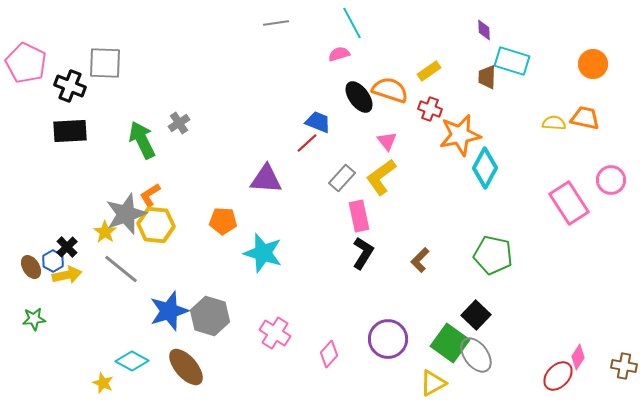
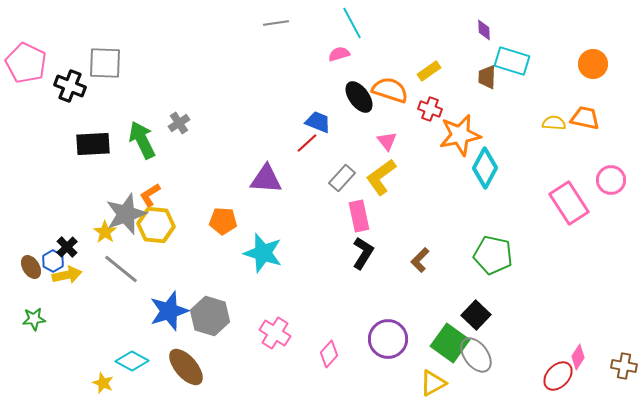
black rectangle at (70, 131): moved 23 px right, 13 px down
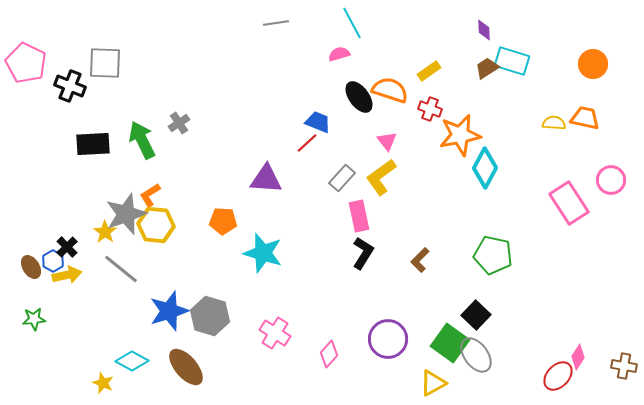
brown trapezoid at (487, 77): moved 9 px up; rotated 55 degrees clockwise
